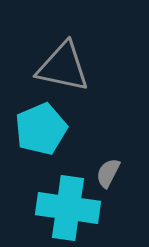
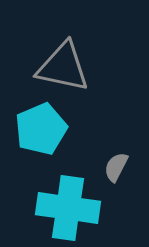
gray semicircle: moved 8 px right, 6 px up
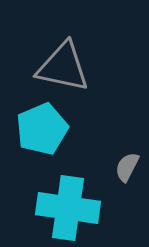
cyan pentagon: moved 1 px right
gray semicircle: moved 11 px right
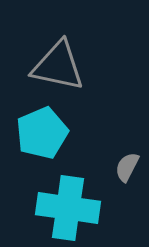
gray triangle: moved 5 px left, 1 px up
cyan pentagon: moved 4 px down
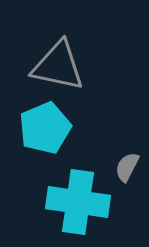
cyan pentagon: moved 3 px right, 5 px up
cyan cross: moved 10 px right, 6 px up
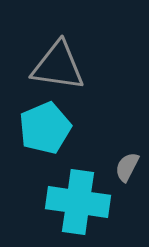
gray triangle: rotated 4 degrees counterclockwise
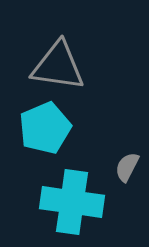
cyan cross: moved 6 px left
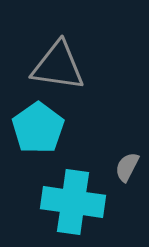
cyan pentagon: moved 7 px left; rotated 12 degrees counterclockwise
cyan cross: moved 1 px right
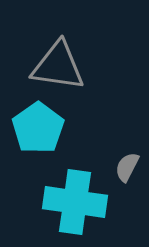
cyan cross: moved 2 px right
